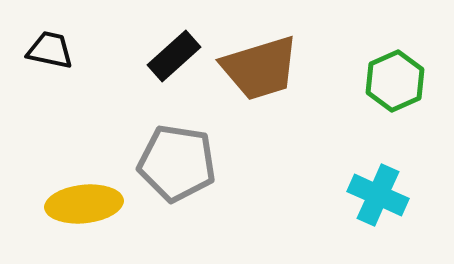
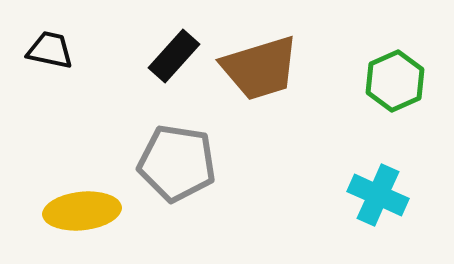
black rectangle: rotated 6 degrees counterclockwise
yellow ellipse: moved 2 px left, 7 px down
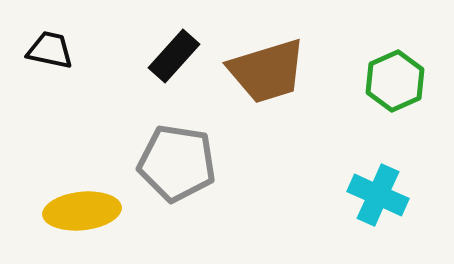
brown trapezoid: moved 7 px right, 3 px down
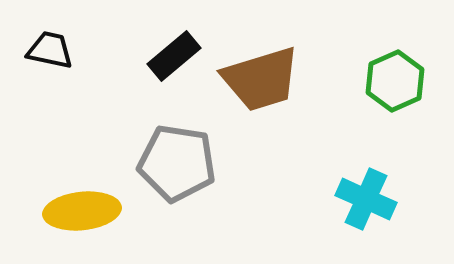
black rectangle: rotated 8 degrees clockwise
brown trapezoid: moved 6 px left, 8 px down
cyan cross: moved 12 px left, 4 px down
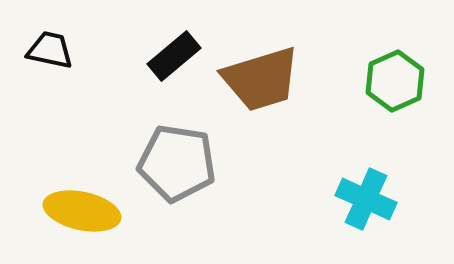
yellow ellipse: rotated 18 degrees clockwise
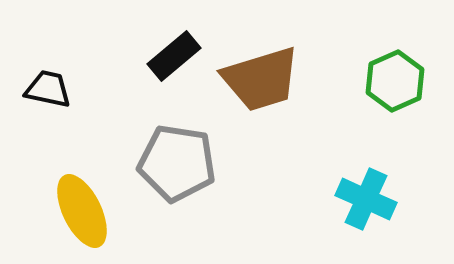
black trapezoid: moved 2 px left, 39 px down
yellow ellipse: rotated 52 degrees clockwise
